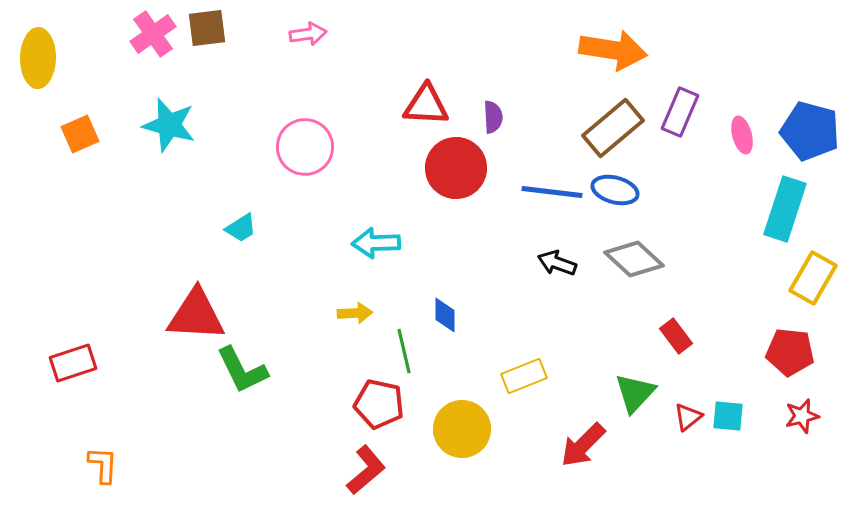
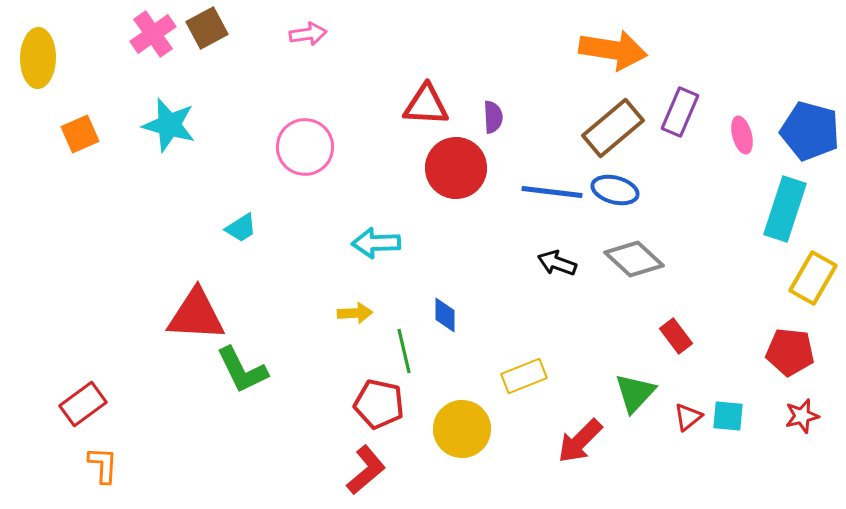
brown square at (207, 28): rotated 21 degrees counterclockwise
red rectangle at (73, 363): moved 10 px right, 41 px down; rotated 18 degrees counterclockwise
red arrow at (583, 445): moved 3 px left, 4 px up
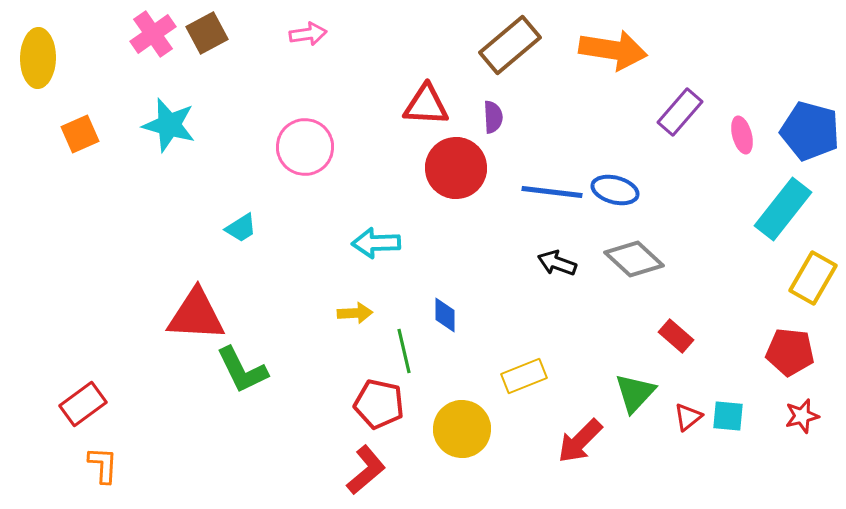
brown square at (207, 28): moved 5 px down
purple rectangle at (680, 112): rotated 18 degrees clockwise
brown rectangle at (613, 128): moved 103 px left, 83 px up
cyan rectangle at (785, 209): moved 2 px left; rotated 20 degrees clockwise
red rectangle at (676, 336): rotated 12 degrees counterclockwise
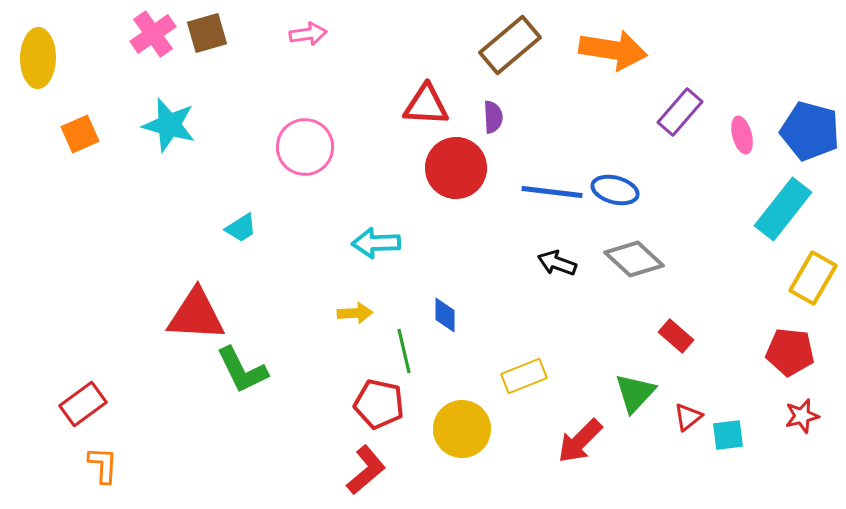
brown square at (207, 33): rotated 12 degrees clockwise
cyan square at (728, 416): moved 19 px down; rotated 12 degrees counterclockwise
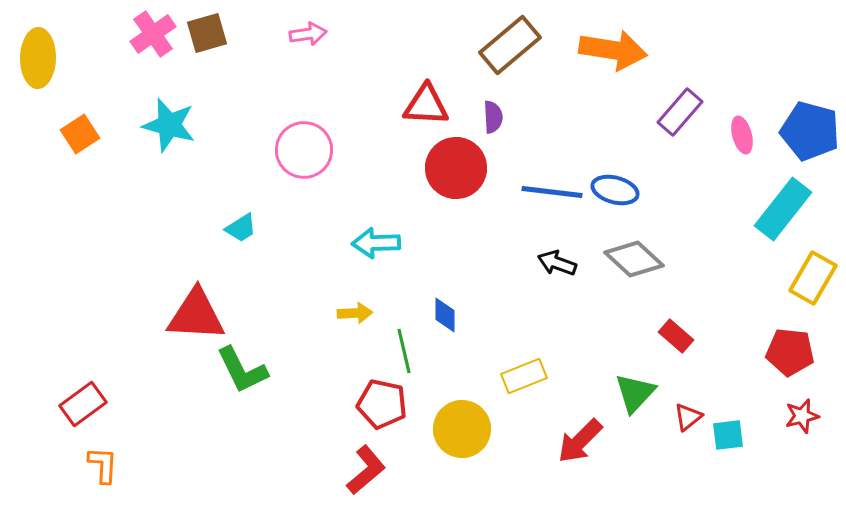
orange square at (80, 134): rotated 9 degrees counterclockwise
pink circle at (305, 147): moved 1 px left, 3 px down
red pentagon at (379, 404): moved 3 px right
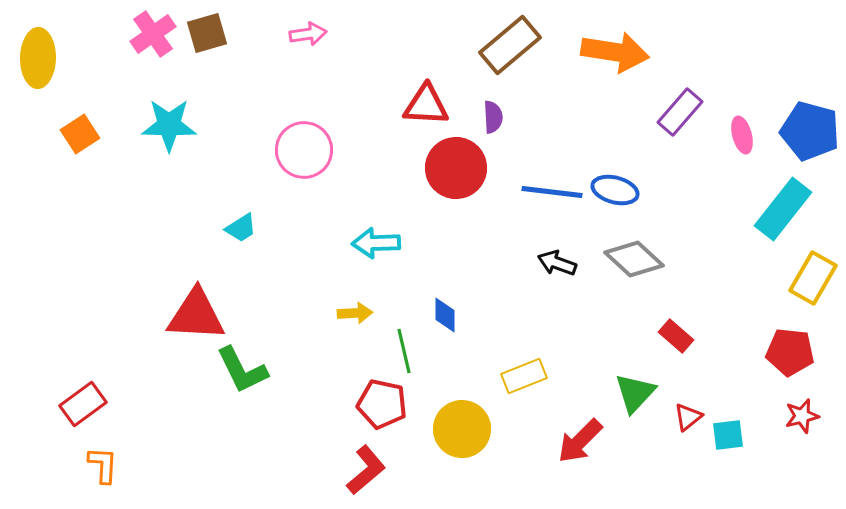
orange arrow at (613, 50): moved 2 px right, 2 px down
cyan star at (169, 125): rotated 14 degrees counterclockwise
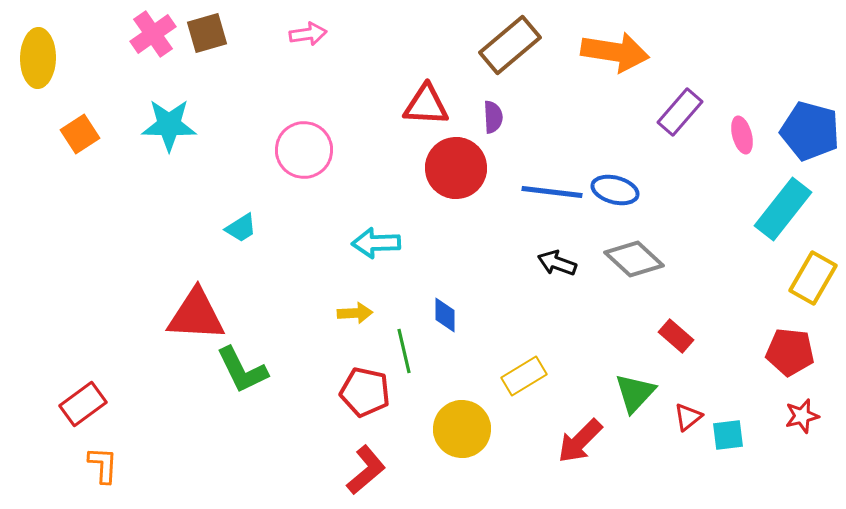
yellow rectangle at (524, 376): rotated 9 degrees counterclockwise
red pentagon at (382, 404): moved 17 px left, 12 px up
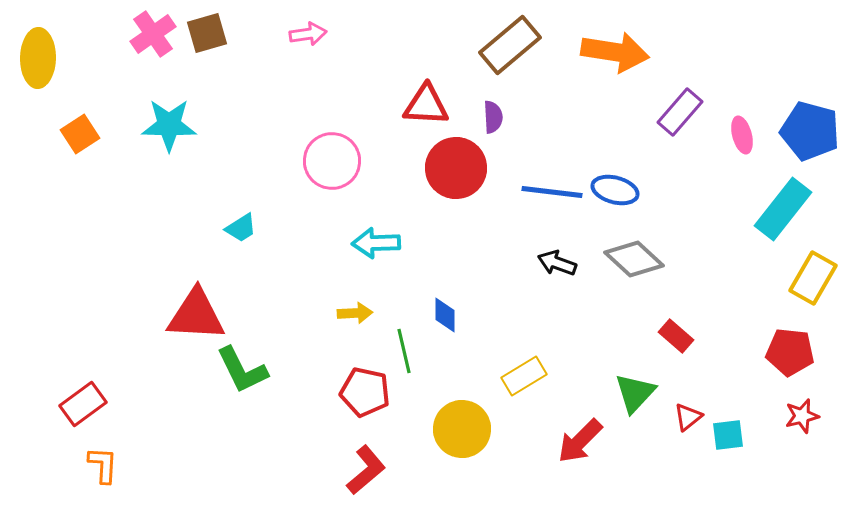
pink circle at (304, 150): moved 28 px right, 11 px down
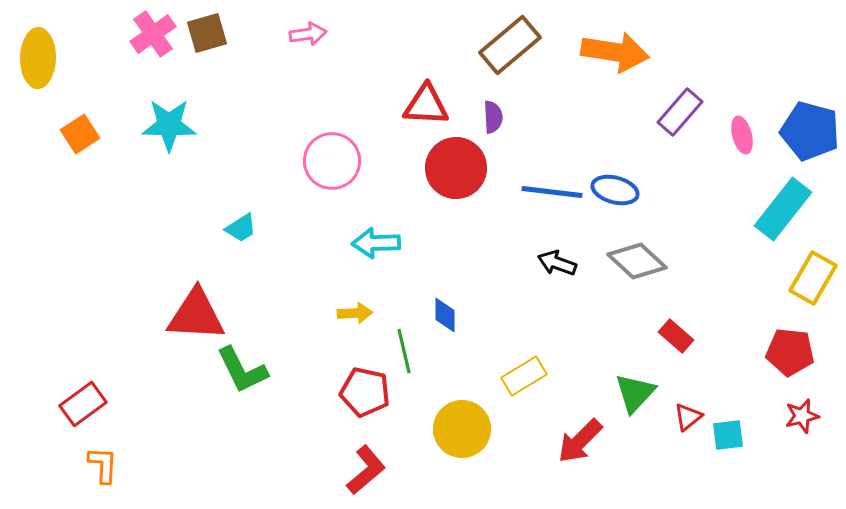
gray diamond at (634, 259): moved 3 px right, 2 px down
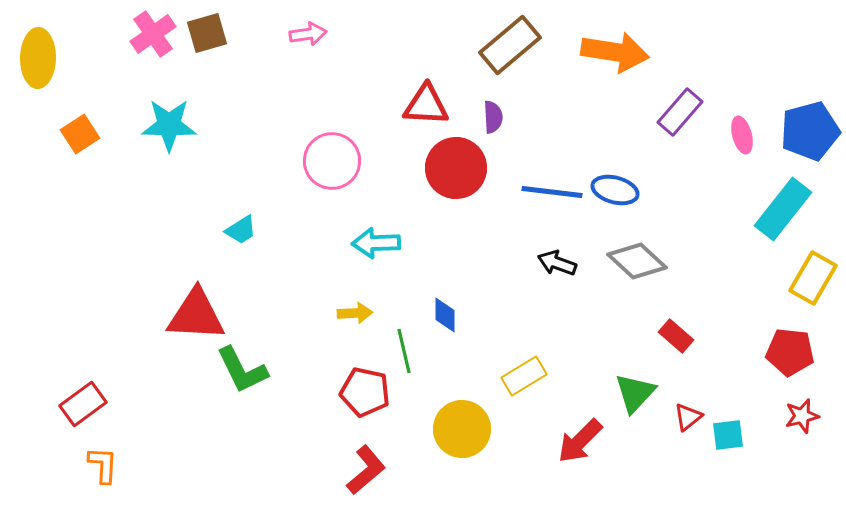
blue pentagon at (810, 131): rotated 30 degrees counterclockwise
cyan trapezoid at (241, 228): moved 2 px down
